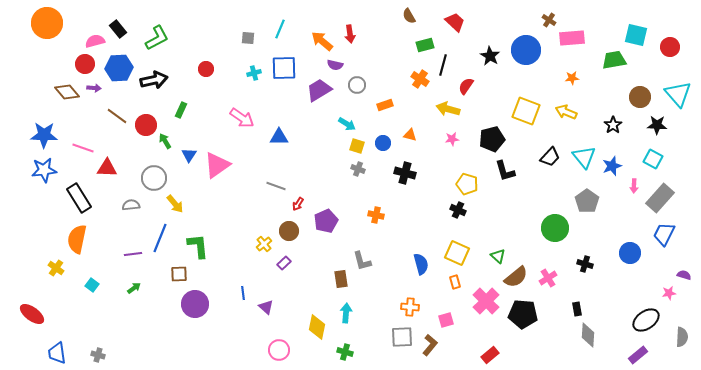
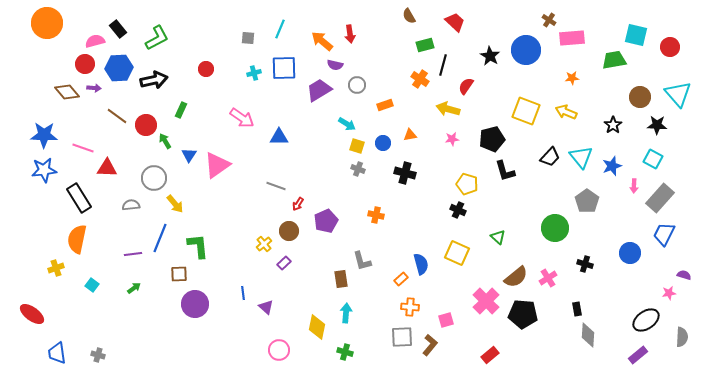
orange triangle at (410, 135): rotated 24 degrees counterclockwise
cyan triangle at (584, 157): moved 3 px left
green triangle at (498, 256): moved 19 px up
yellow cross at (56, 268): rotated 35 degrees clockwise
orange rectangle at (455, 282): moved 54 px left, 3 px up; rotated 64 degrees clockwise
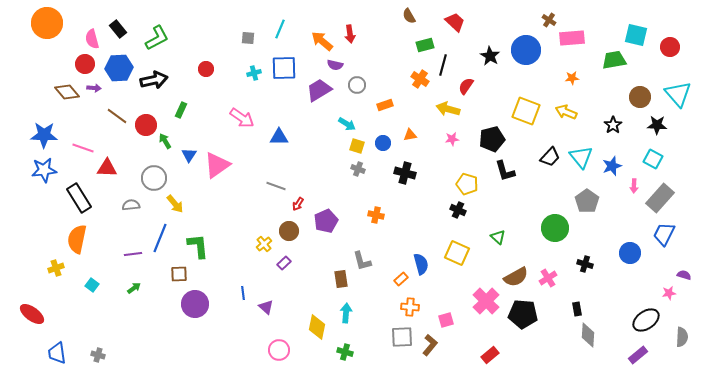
pink semicircle at (95, 41): moved 3 px left, 2 px up; rotated 90 degrees counterclockwise
brown semicircle at (516, 277): rotated 10 degrees clockwise
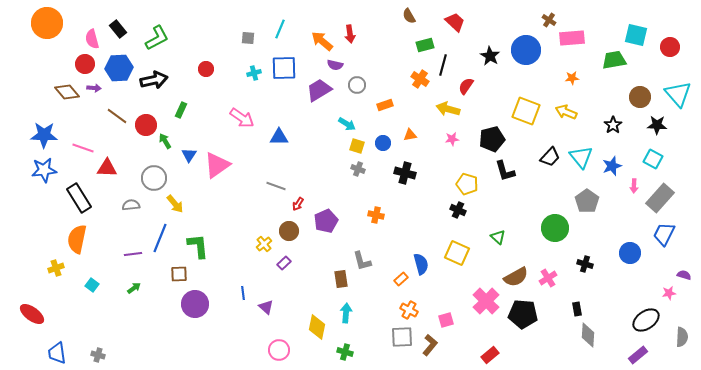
orange cross at (410, 307): moved 1 px left, 3 px down; rotated 24 degrees clockwise
